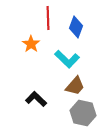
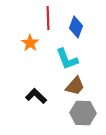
orange star: moved 1 px left, 1 px up
cyan L-shape: rotated 25 degrees clockwise
black L-shape: moved 3 px up
gray hexagon: rotated 10 degrees counterclockwise
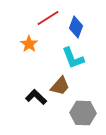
red line: rotated 60 degrees clockwise
orange star: moved 1 px left, 1 px down
cyan L-shape: moved 6 px right, 1 px up
brown trapezoid: moved 15 px left
black L-shape: moved 1 px down
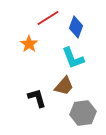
brown trapezoid: moved 4 px right
black L-shape: moved 1 px right, 1 px down; rotated 30 degrees clockwise
gray hexagon: rotated 10 degrees counterclockwise
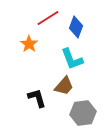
cyan L-shape: moved 1 px left, 1 px down
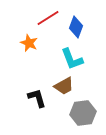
orange star: moved 1 px up; rotated 12 degrees counterclockwise
brown trapezoid: rotated 20 degrees clockwise
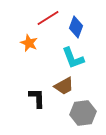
cyan L-shape: moved 1 px right, 1 px up
black L-shape: rotated 15 degrees clockwise
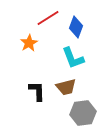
orange star: rotated 18 degrees clockwise
brown trapezoid: moved 2 px right, 1 px down; rotated 15 degrees clockwise
black L-shape: moved 7 px up
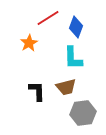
cyan L-shape: rotated 20 degrees clockwise
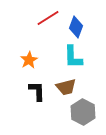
orange star: moved 17 px down
cyan L-shape: moved 1 px up
gray hexagon: moved 1 px up; rotated 25 degrees counterclockwise
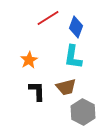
cyan L-shape: rotated 10 degrees clockwise
